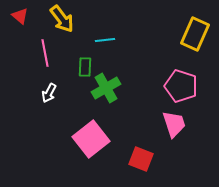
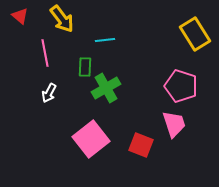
yellow rectangle: rotated 56 degrees counterclockwise
red square: moved 14 px up
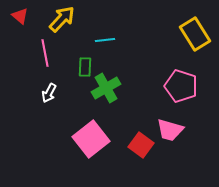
yellow arrow: rotated 100 degrees counterclockwise
pink trapezoid: moved 4 px left, 6 px down; rotated 124 degrees clockwise
red square: rotated 15 degrees clockwise
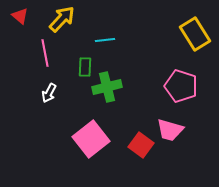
green cross: moved 1 px right, 1 px up; rotated 16 degrees clockwise
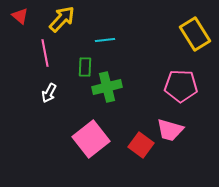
pink pentagon: rotated 16 degrees counterclockwise
